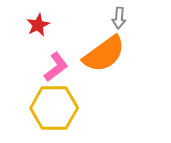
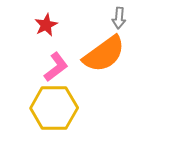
red star: moved 8 px right
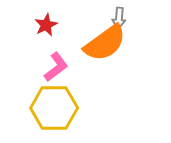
orange semicircle: moved 1 px right, 11 px up
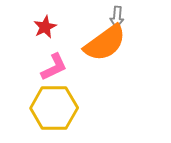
gray arrow: moved 2 px left, 1 px up
red star: moved 1 px left, 2 px down
pink L-shape: moved 2 px left; rotated 12 degrees clockwise
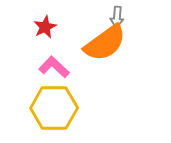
pink L-shape: rotated 112 degrees counterclockwise
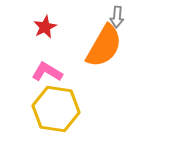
orange semicircle: moved 1 px left, 3 px down; rotated 24 degrees counterclockwise
pink L-shape: moved 7 px left, 5 px down; rotated 12 degrees counterclockwise
yellow hexagon: moved 2 px right, 1 px down; rotated 9 degrees clockwise
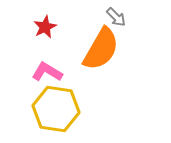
gray arrow: moved 1 px left; rotated 50 degrees counterclockwise
orange semicircle: moved 3 px left, 3 px down
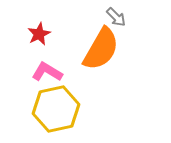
red star: moved 6 px left, 7 px down
yellow hexagon: rotated 21 degrees counterclockwise
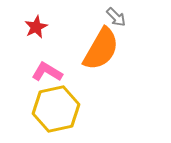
red star: moved 3 px left, 7 px up
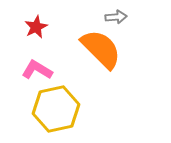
gray arrow: rotated 50 degrees counterclockwise
orange semicircle: rotated 75 degrees counterclockwise
pink L-shape: moved 10 px left, 2 px up
